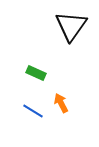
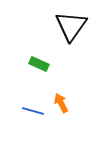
green rectangle: moved 3 px right, 9 px up
blue line: rotated 15 degrees counterclockwise
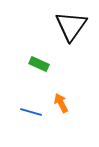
blue line: moved 2 px left, 1 px down
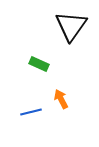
orange arrow: moved 4 px up
blue line: rotated 30 degrees counterclockwise
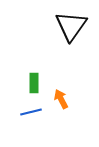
green rectangle: moved 5 px left, 19 px down; rotated 66 degrees clockwise
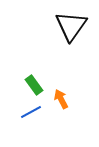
green rectangle: moved 2 px down; rotated 36 degrees counterclockwise
blue line: rotated 15 degrees counterclockwise
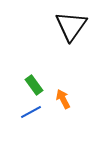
orange arrow: moved 2 px right
